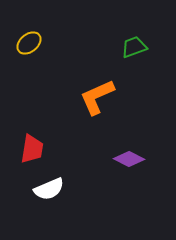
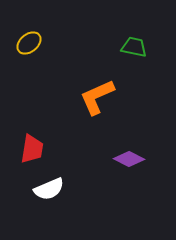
green trapezoid: rotated 32 degrees clockwise
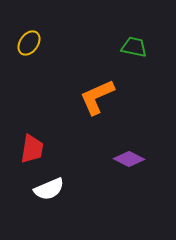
yellow ellipse: rotated 15 degrees counterclockwise
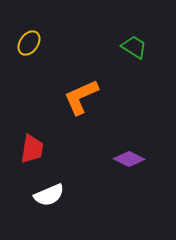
green trapezoid: rotated 20 degrees clockwise
orange L-shape: moved 16 px left
white semicircle: moved 6 px down
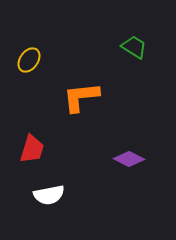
yellow ellipse: moved 17 px down
orange L-shape: rotated 18 degrees clockwise
red trapezoid: rotated 8 degrees clockwise
white semicircle: rotated 12 degrees clockwise
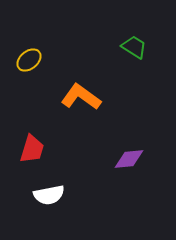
yellow ellipse: rotated 15 degrees clockwise
orange L-shape: rotated 42 degrees clockwise
purple diamond: rotated 32 degrees counterclockwise
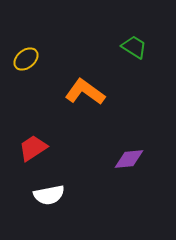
yellow ellipse: moved 3 px left, 1 px up
orange L-shape: moved 4 px right, 5 px up
red trapezoid: moved 1 px right, 1 px up; rotated 140 degrees counterclockwise
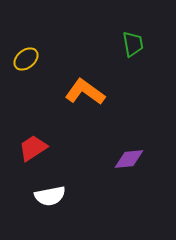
green trapezoid: moved 1 px left, 3 px up; rotated 48 degrees clockwise
white semicircle: moved 1 px right, 1 px down
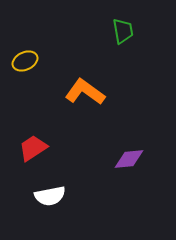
green trapezoid: moved 10 px left, 13 px up
yellow ellipse: moved 1 px left, 2 px down; rotated 15 degrees clockwise
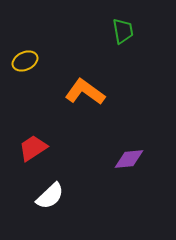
white semicircle: rotated 32 degrees counterclockwise
